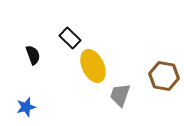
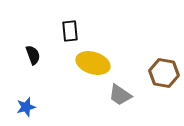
black rectangle: moved 7 px up; rotated 40 degrees clockwise
yellow ellipse: moved 3 px up; rotated 48 degrees counterclockwise
brown hexagon: moved 3 px up
gray trapezoid: rotated 75 degrees counterclockwise
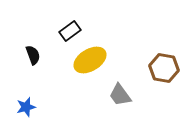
black rectangle: rotated 60 degrees clockwise
yellow ellipse: moved 3 px left, 3 px up; rotated 48 degrees counterclockwise
brown hexagon: moved 5 px up
gray trapezoid: rotated 20 degrees clockwise
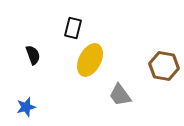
black rectangle: moved 3 px right, 3 px up; rotated 40 degrees counterclockwise
yellow ellipse: rotated 32 degrees counterclockwise
brown hexagon: moved 2 px up
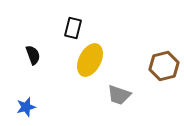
brown hexagon: rotated 24 degrees counterclockwise
gray trapezoid: moved 1 px left; rotated 35 degrees counterclockwise
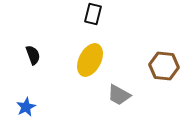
black rectangle: moved 20 px right, 14 px up
brown hexagon: rotated 20 degrees clockwise
gray trapezoid: rotated 10 degrees clockwise
blue star: rotated 12 degrees counterclockwise
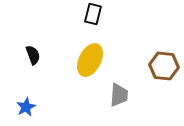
gray trapezoid: rotated 115 degrees counterclockwise
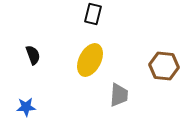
blue star: rotated 24 degrees clockwise
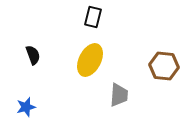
black rectangle: moved 3 px down
blue star: rotated 12 degrees counterclockwise
